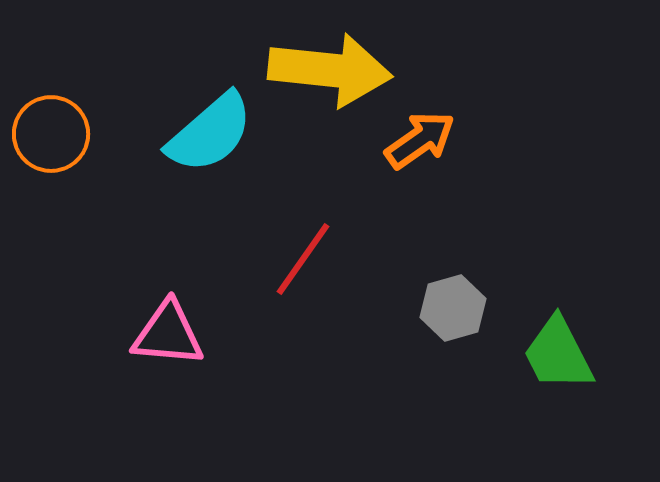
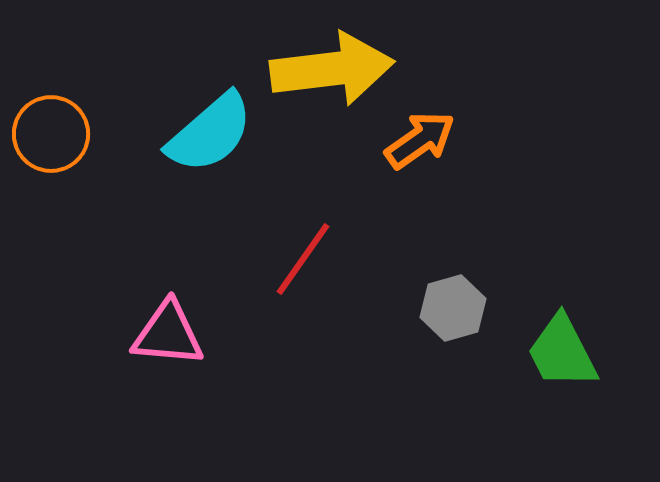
yellow arrow: moved 2 px right, 1 px up; rotated 13 degrees counterclockwise
green trapezoid: moved 4 px right, 2 px up
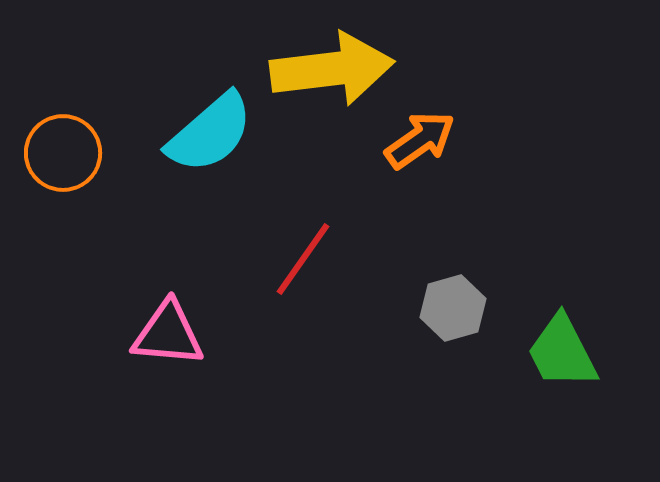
orange circle: moved 12 px right, 19 px down
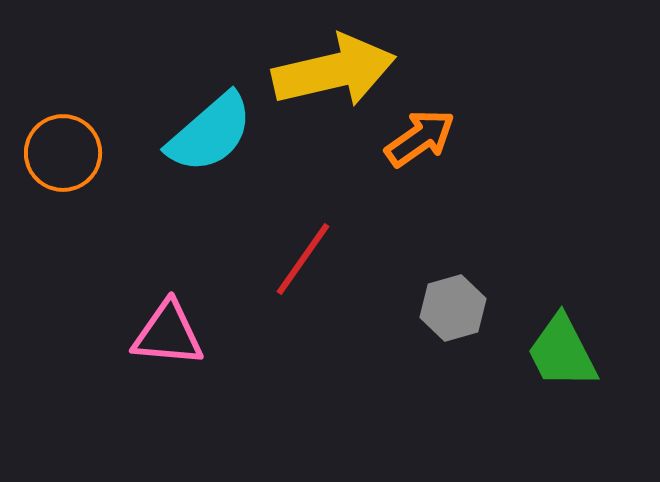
yellow arrow: moved 2 px right, 2 px down; rotated 6 degrees counterclockwise
orange arrow: moved 2 px up
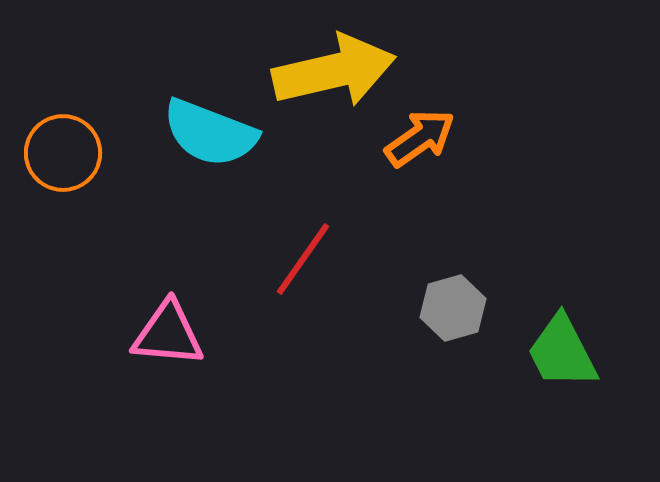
cyan semicircle: rotated 62 degrees clockwise
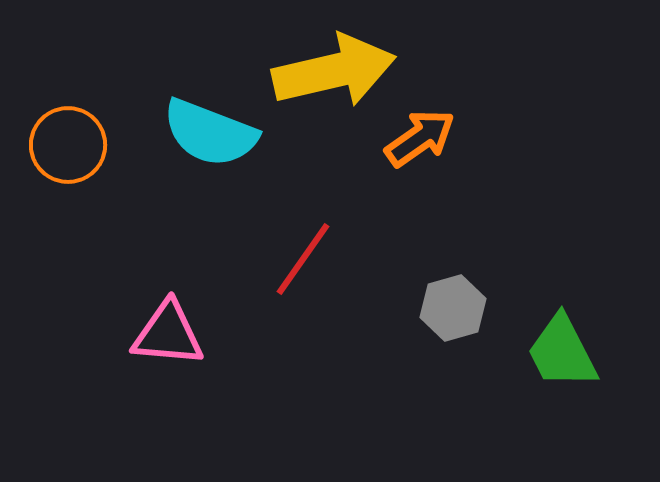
orange circle: moved 5 px right, 8 px up
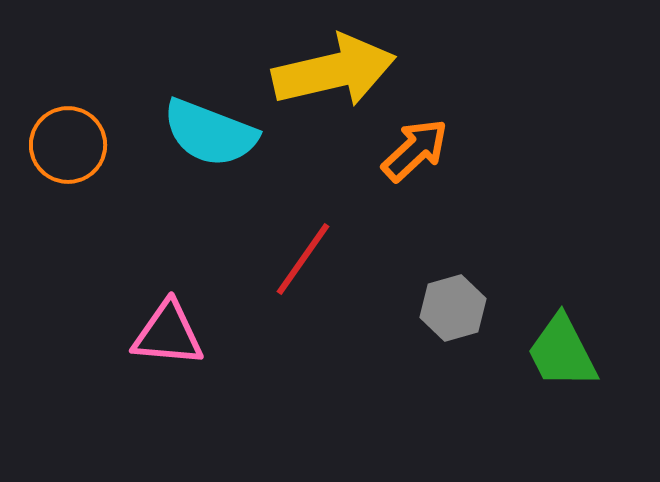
orange arrow: moved 5 px left, 12 px down; rotated 8 degrees counterclockwise
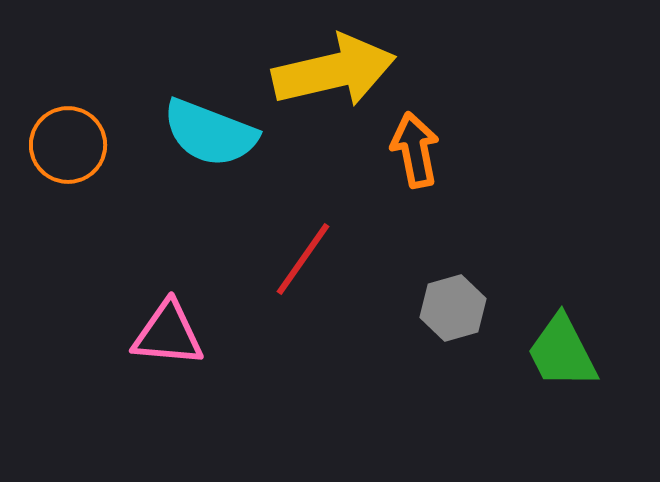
orange arrow: rotated 58 degrees counterclockwise
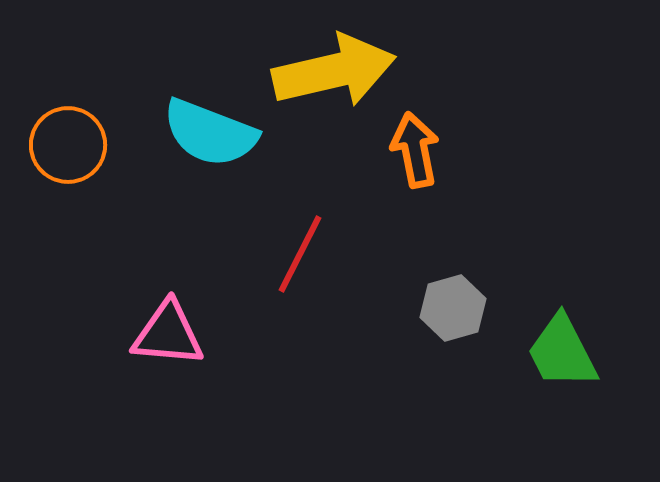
red line: moved 3 px left, 5 px up; rotated 8 degrees counterclockwise
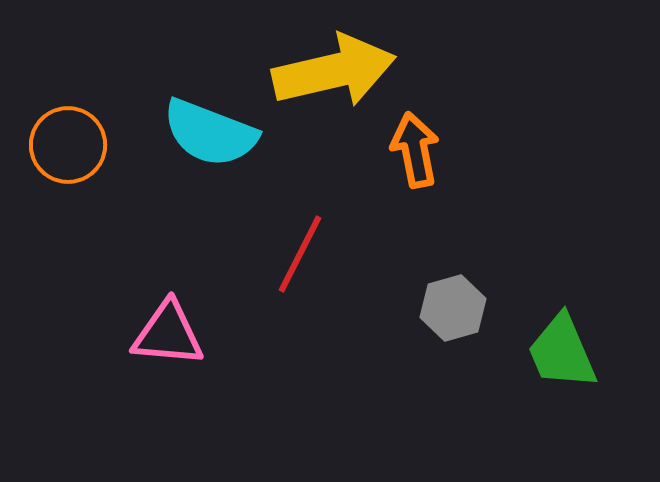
green trapezoid: rotated 4 degrees clockwise
